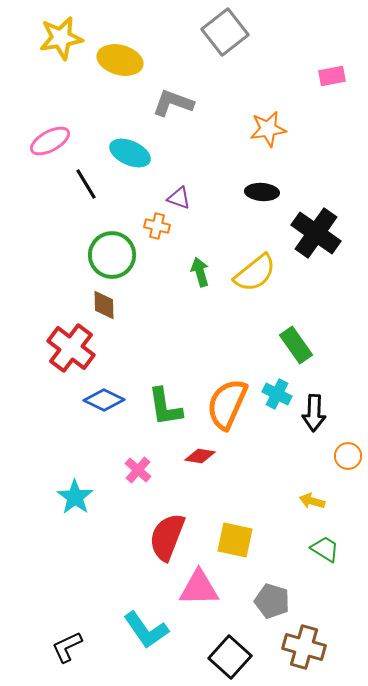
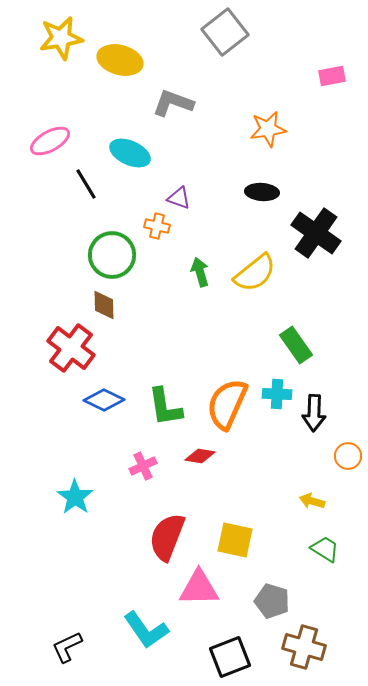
cyan cross: rotated 24 degrees counterclockwise
pink cross: moved 5 px right, 4 px up; rotated 24 degrees clockwise
black square: rotated 27 degrees clockwise
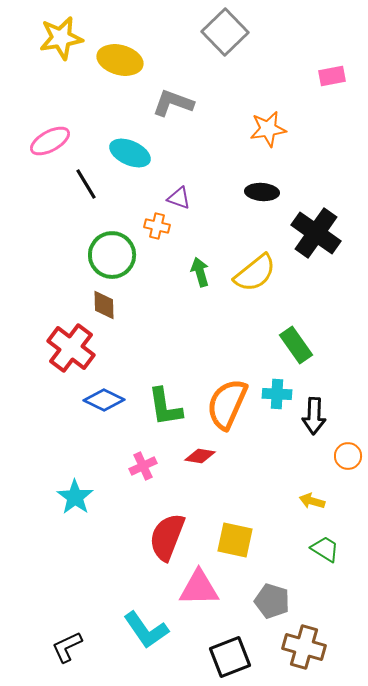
gray square: rotated 6 degrees counterclockwise
black arrow: moved 3 px down
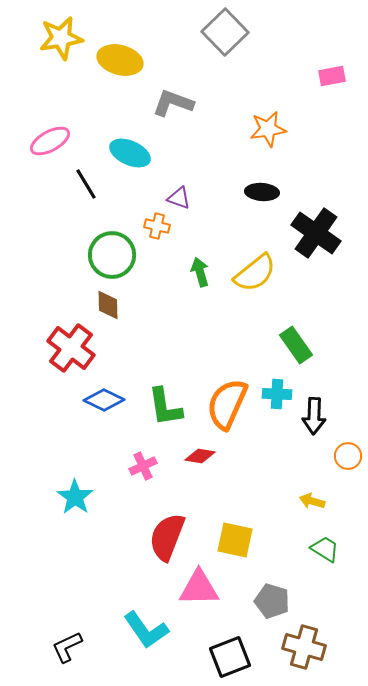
brown diamond: moved 4 px right
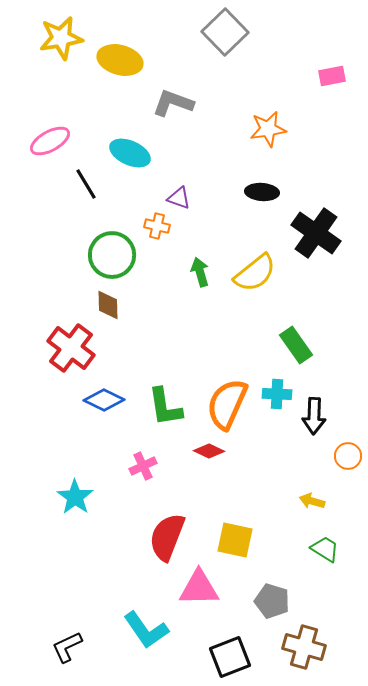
red diamond: moved 9 px right, 5 px up; rotated 16 degrees clockwise
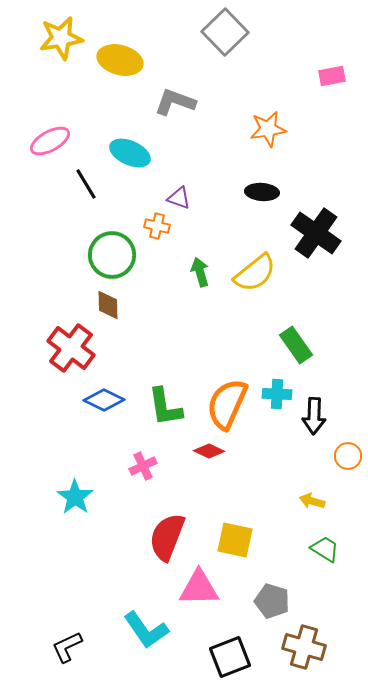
gray L-shape: moved 2 px right, 1 px up
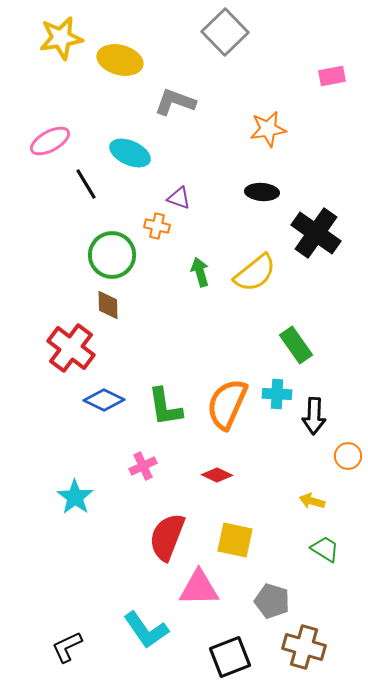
red diamond: moved 8 px right, 24 px down
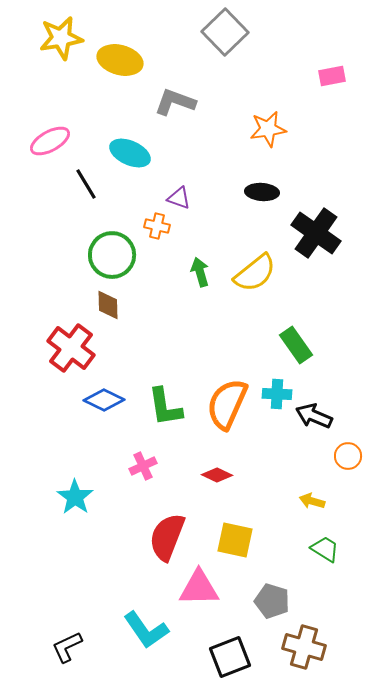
black arrow: rotated 111 degrees clockwise
